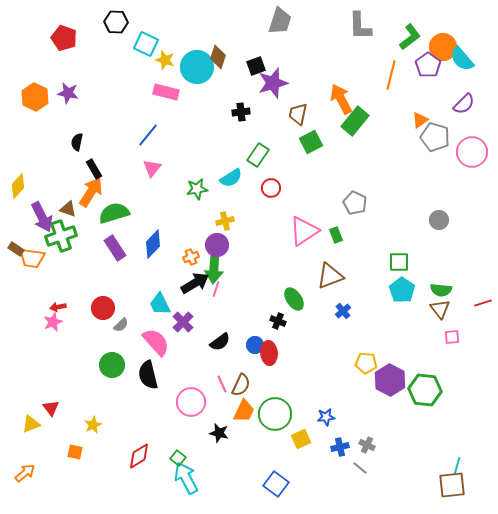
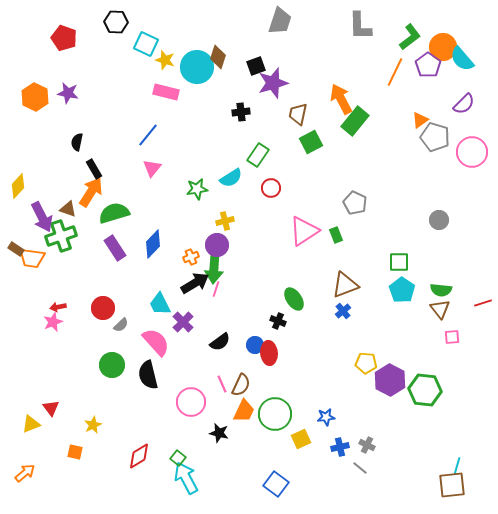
orange line at (391, 75): moved 4 px right, 3 px up; rotated 12 degrees clockwise
brown triangle at (330, 276): moved 15 px right, 9 px down
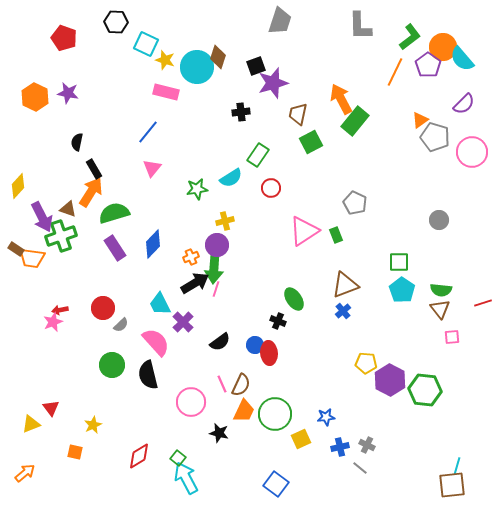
blue line at (148, 135): moved 3 px up
red arrow at (58, 307): moved 2 px right, 3 px down
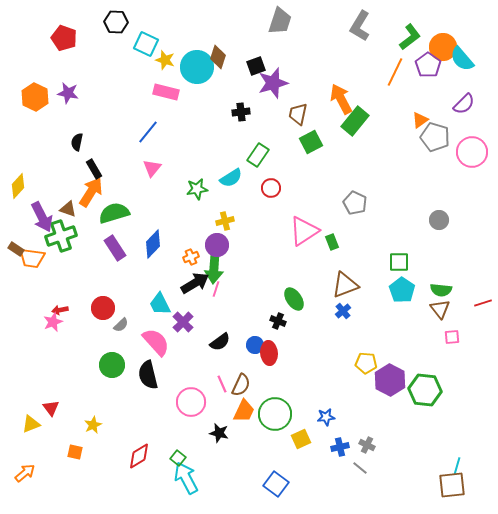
gray L-shape at (360, 26): rotated 32 degrees clockwise
green rectangle at (336, 235): moved 4 px left, 7 px down
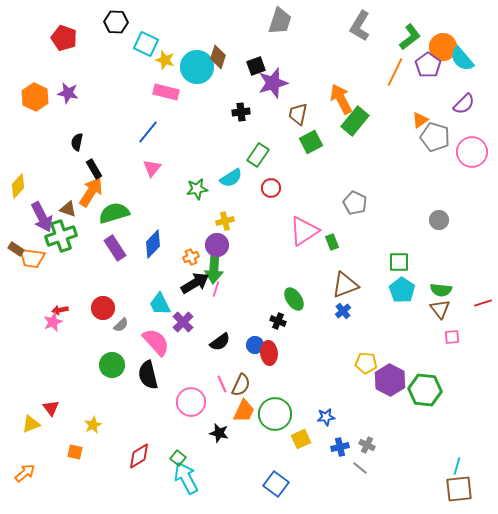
brown square at (452, 485): moved 7 px right, 4 px down
